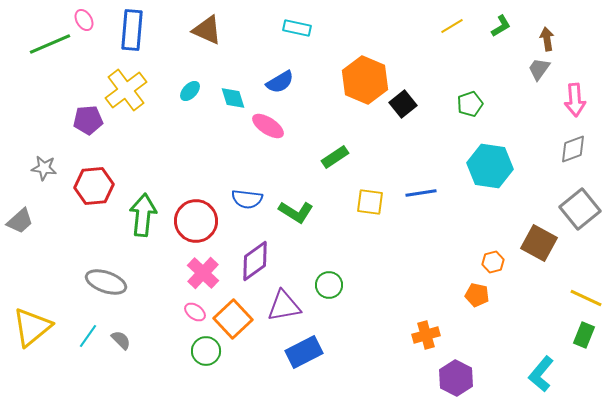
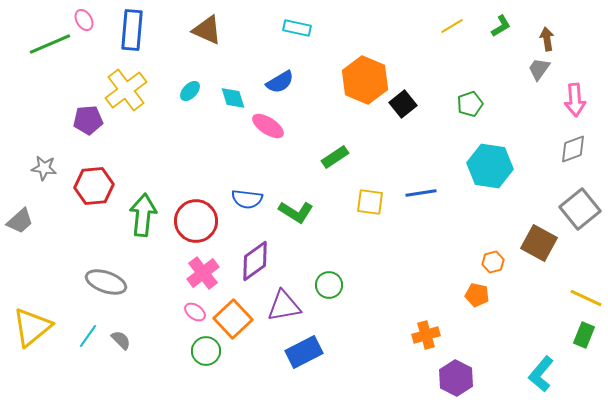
pink cross at (203, 273): rotated 8 degrees clockwise
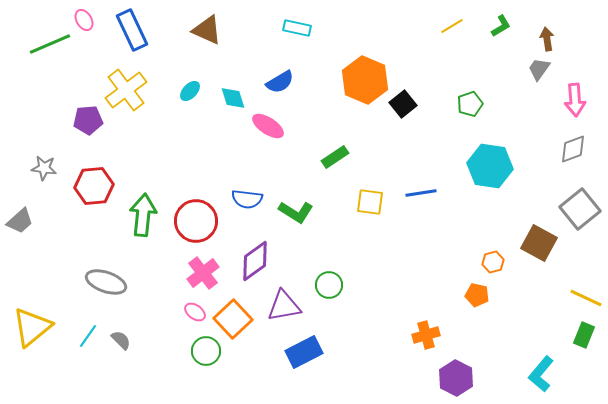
blue rectangle at (132, 30): rotated 30 degrees counterclockwise
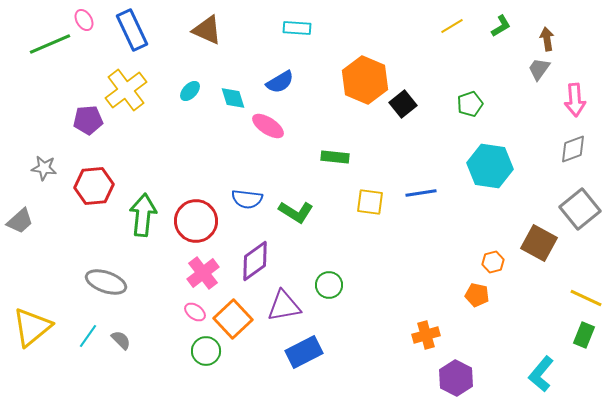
cyan rectangle at (297, 28): rotated 8 degrees counterclockwise
green rectangle at (335, 157): rotated 40 degrees clockwise
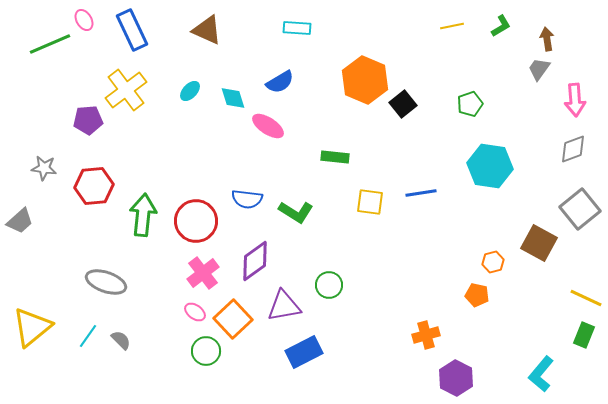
yellow line at (452, 26): rotated 20 degrees clockwise
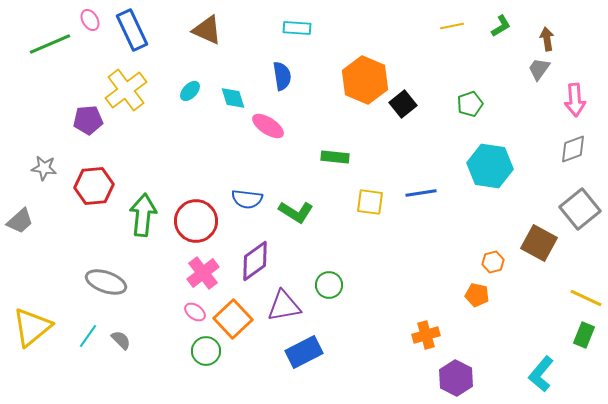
pink ellipse at (84, 20): moved 6 px right
blue semicircle at (280, 82): moved 2 px right, 6 px up; rotated 68 degrees counterclockwise
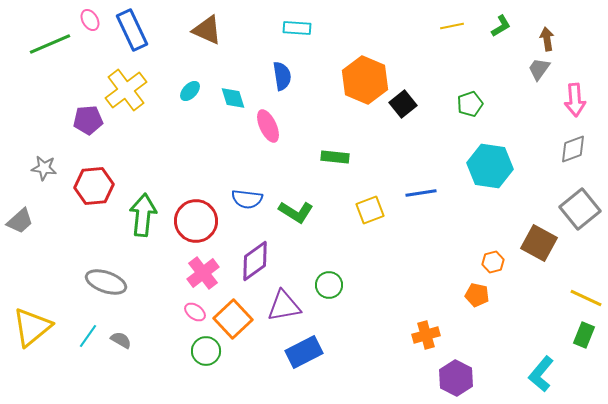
pink ellipse at (268, 126): rotated 32 degrees clockwise
yellow square at (370, 202): moved 8 px down; rotated 28 degrees counterclockwise
gray semicircle at (121, 340): rotated 15 degrees counterclockwise
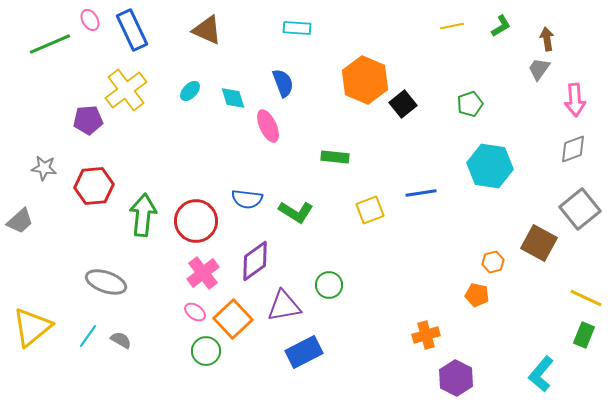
blue semicircle at (282, 76): moved 1 px right, 7 px down; rotated 12 degrees counterclockwise
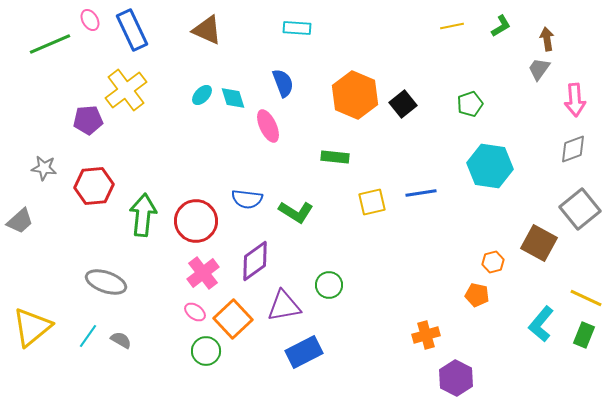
orange hexagon at (365, 80): moved 10 px left, 15 px down
cyan ellipse at (190, 91): moved 12 px right, 4 px down
yellow square at (370, 210): moved 2 px right, 8 px up; rotated 8 degrees clockwise
cyan L-shape at (541, 374): moved 50 px up
